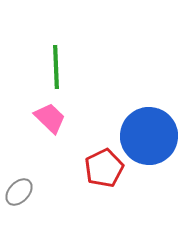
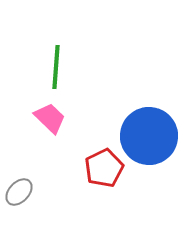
green line: rotated 6 degrees clockwise
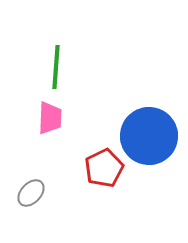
pink trapezoid: rotated 48 degrees clockwise
gray ellipse: moved 12 px right, 1 px down
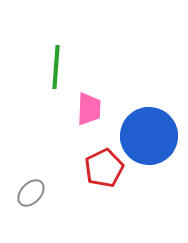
pink trapezoid: moved 39 px right, 9 px up
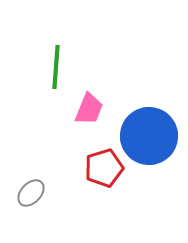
pink trapezoid: rotated 20 degrees clockwise
red pentagon: rotated 9 degrees clockwise
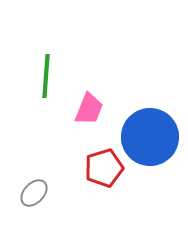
green line: moved 10 px left, 9 px down
blue circle: moved 1 px right, 1 px down
gray ellipse: moved 3 px right
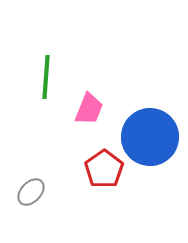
green line: moved 1 px down
red pentagon: moved 1 px down; rotated 18 degrees counterclockwise
gray ellipse: moved 3 px left, 1 px up
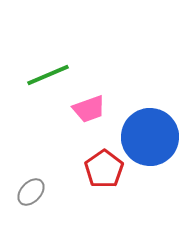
green line: moved 2 px right, 2 px up; rotated 63 degrees clockwise
pink trapezoid: rotated 48 degrees clockwise
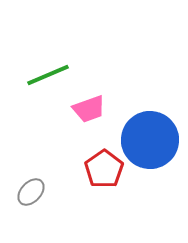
blue circle: moved 3 px down
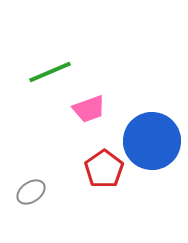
green line: moved 2 px right, 3 px up
blue circle: moved 2 px right, 1 px down
gray ellipse: rotated 12 degrees clockwise
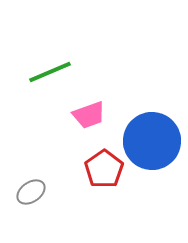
pink trapezoid: moved 6 px down
